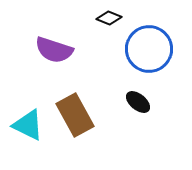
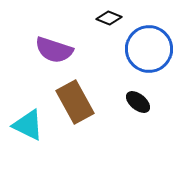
brown rectangle: moved 13 px up
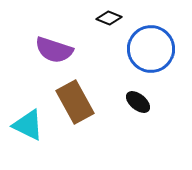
blue circle: moved 2 px right
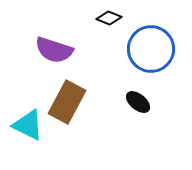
brown rectangle: moved 8 px left; rotated 57 degrees clockwise
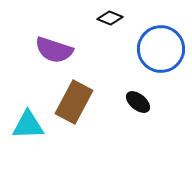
black diamond: moved 1 px right
blue circle: moved 10 px right
brown rectangle: moved 7 px right
cyan triangle: rotated 28 degrees counterclockwise
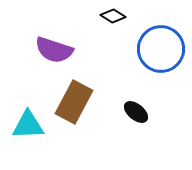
black diamond: moved 3 px right, 2 px up; rotated 10 degrees clockwise
black ellipse: moved 2 px left, 10 px down
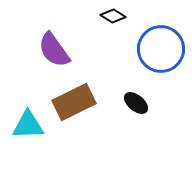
purple semicircle: rotated 36 degrees clockwise
brown rectangle: rotated 36 degrees clockwise
black ellipse: moved 9 px up
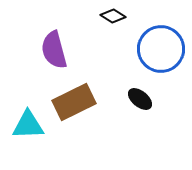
purple semicircle: rotated 21 degrees clockwise
black ellipse: moved 4 px right, 4 px up
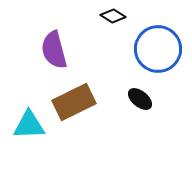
blue circle: moved 3 px left
cyan triangle: moved 1 px right
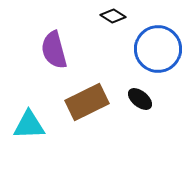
brown rectangle: moved 13 px right
